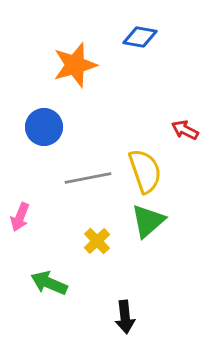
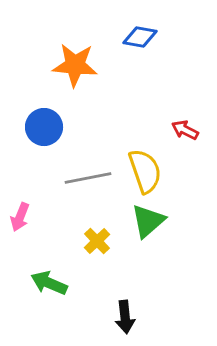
orange star: rotated 21 degrees clockwise
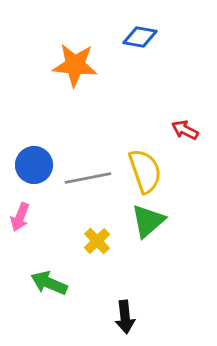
blue circle: moved 10 px left, 38 px down
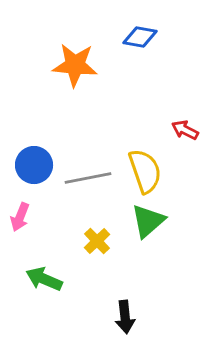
green arrow: moved 5 px left, 4 px up
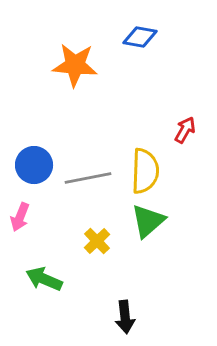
red arrow: rotated 92 degrees clockwise
yellow semicircle: rotated 21 degrees clockwise
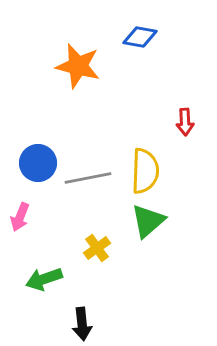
orange star: moved 3 px right, 1 px down; rotated 9 degrees clockwise
red arrow: moved 8 px up; rotated 148 degrees clockwise
blue circle: moved 4 px right, 2 px up
yellow cross: moved 7 px down; rotated 8 degrees clockwise
green arrow: rotated 42 degrees counterclockwise
black arrow: moved 43 px left, 7 px down
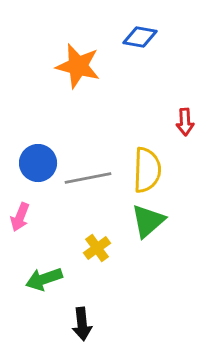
yellow semicircle: moved 2 px right, 1 px up
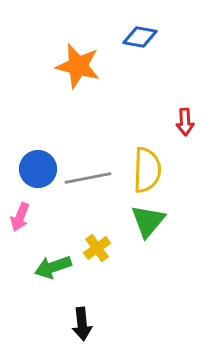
blue circle: moved 6 px down
green triangle: rotated 9 degrees counterclockwise
green arrow: moved 9 px right, 12 px up
